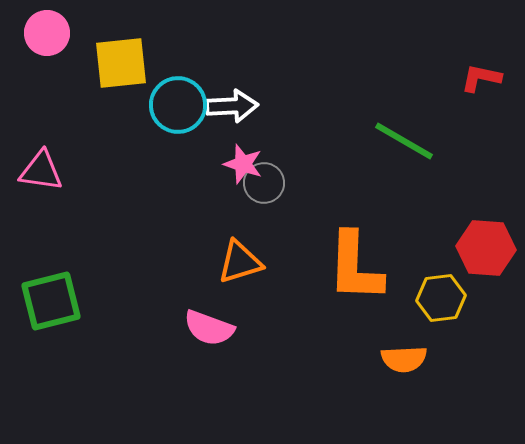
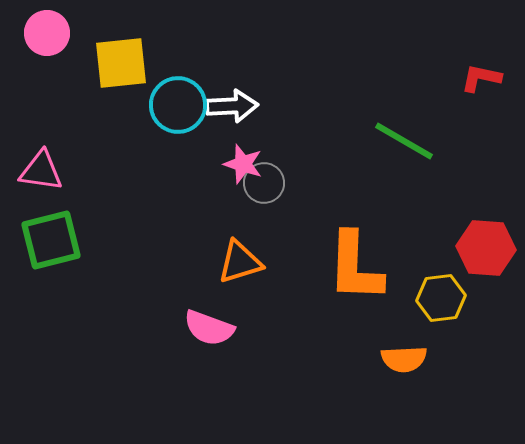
green square: moved 61 px up
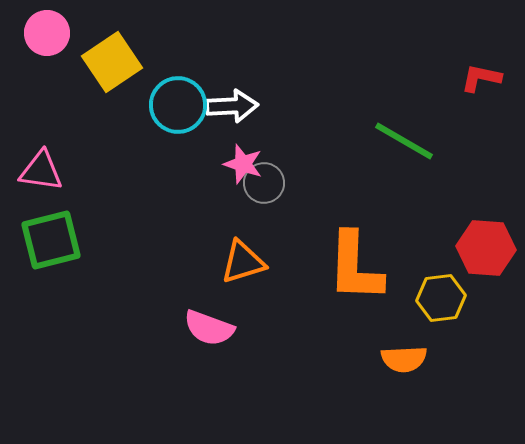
yellow square: moved 9 px left, 1 px up; rotated 28 degrees counterclockwise
orange triangle: moved 3 px right
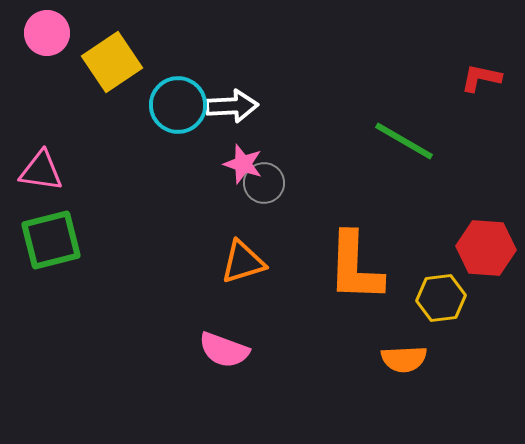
pink semicircle: moved 15 px right, 22 px down
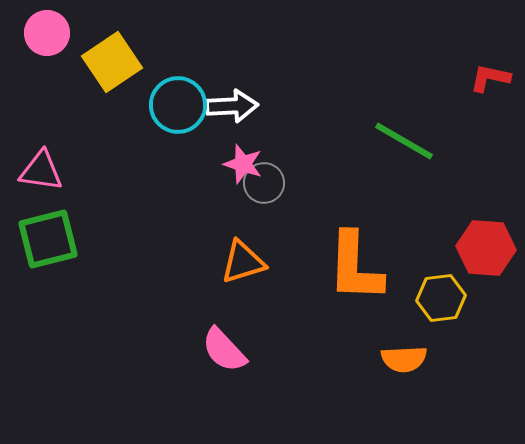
red L-shape: moved 9 px right
green square: moved 3 px left, 1 px up
pink semicircle: rotated 27 degrees clockwise
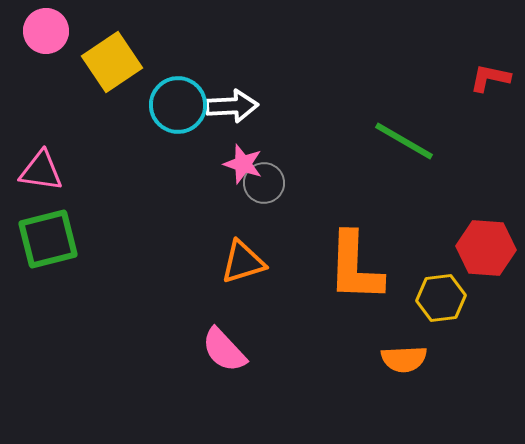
pink circle: moved 1 px left, 2 px up
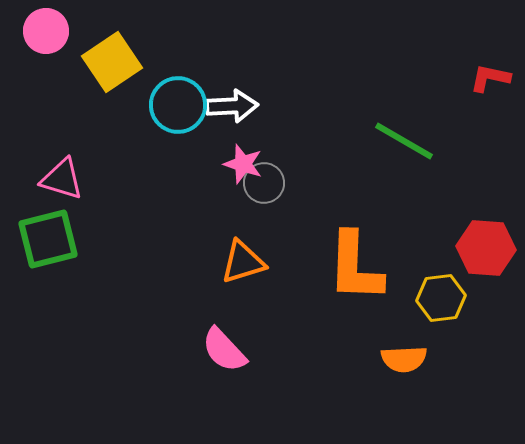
pink triangle: moved 21 px right, 8 px down; rotated 9 degrees clockwise
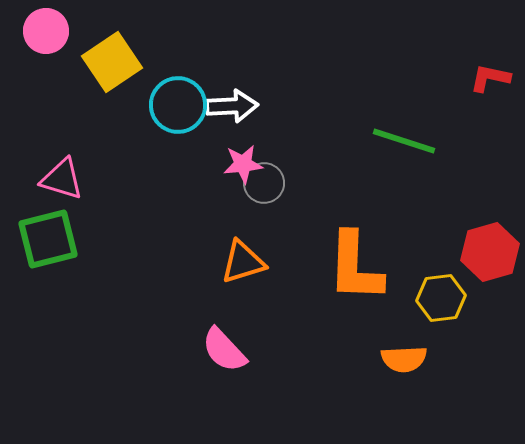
green line: rotated 12 degrees counterclockwise
pink star: rotated 24 degrees counterclockwise
red hexagon: moved 4 px right, 4 px down; rotated 20 degrees counterclockwise
